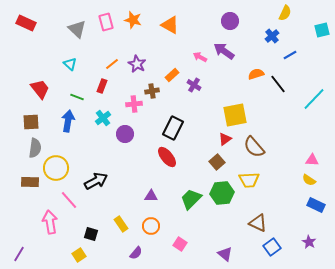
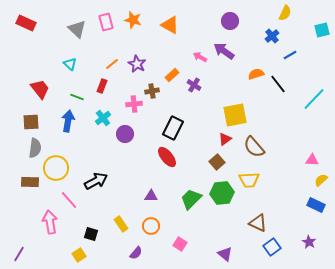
yellow semicircle at (309, 180): moved 12 px right; rotated 104 degrees clockwise
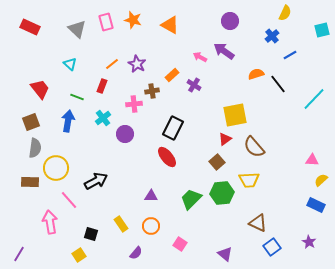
red rectangle at (26, 23): moved 4 px right, 4 px down
brown square at (31, 122): rotated 18 degrees counterclockwise
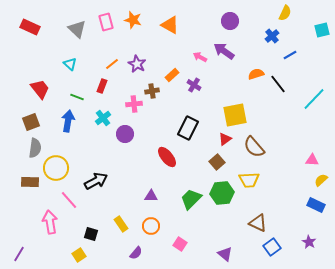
black rectangle at (173, 128): moved 15 px right
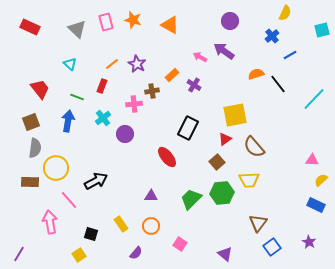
brown triangle at (258, 223): rotated 42 degrees clockwise
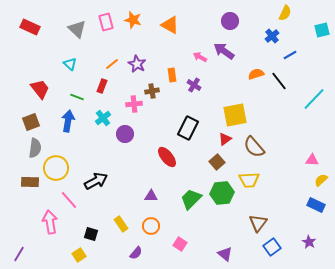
orange rectangle at (172, 75): rotated 56 degrees counterclockwise
black line at (278, 84): moved 1 px right, 3 px up
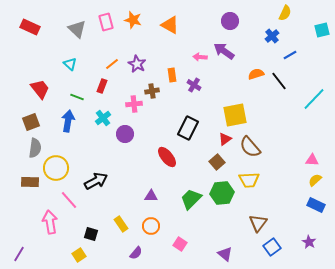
pink arrow at (200, 57): rotated 24 degrees counterclockwise
brown semicircle at (254, 147): moved 4 px left
yellow semicircle at (321, 180): moved 6 px left
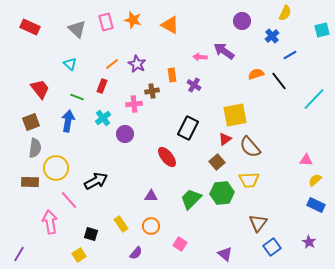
purple circle at (230, 21): moved 12 px right
pink triangle at (312, 160): moved 6 px left
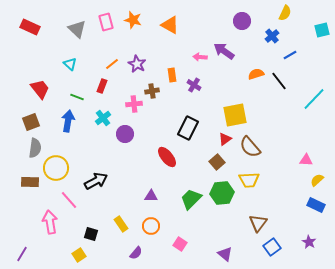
yellow semicircle at (315, 180): moved 2 px right
purple line at (19, 254): moved 3 px right
